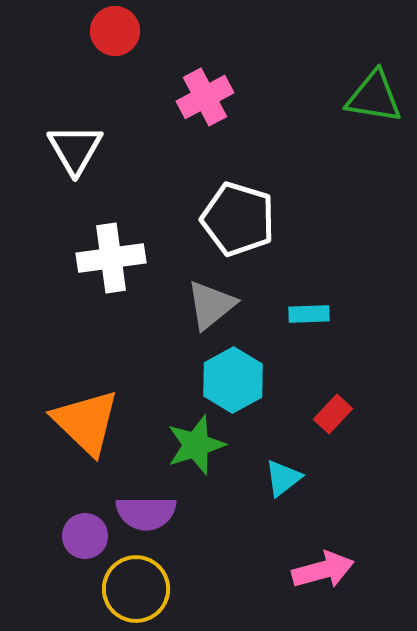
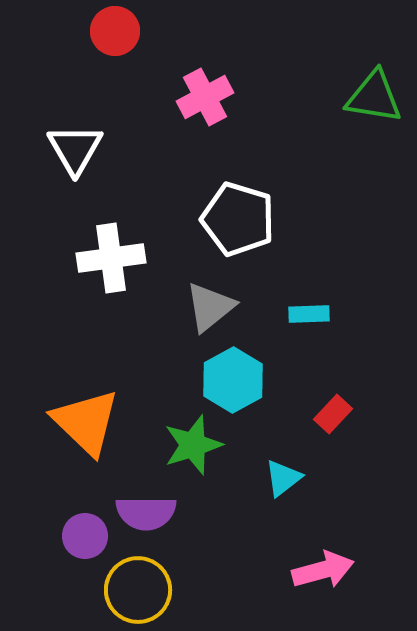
gray triangle: moved 1 px left, 2 px down
green star: moved 3 px left
yellow circle: moved 2 px right, 1 px down
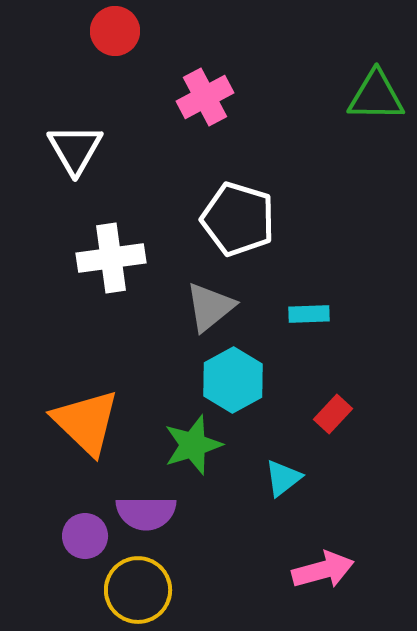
green triangle: moved 2 px right, 1 px up; rotated 8 degrees counterclockwise
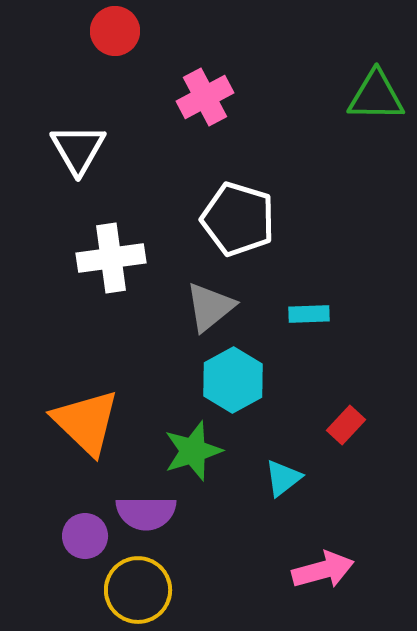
white triangle: moved 3 px right
red rectangle: moved 13 px right, 11 px down
green star: moved 6 px down
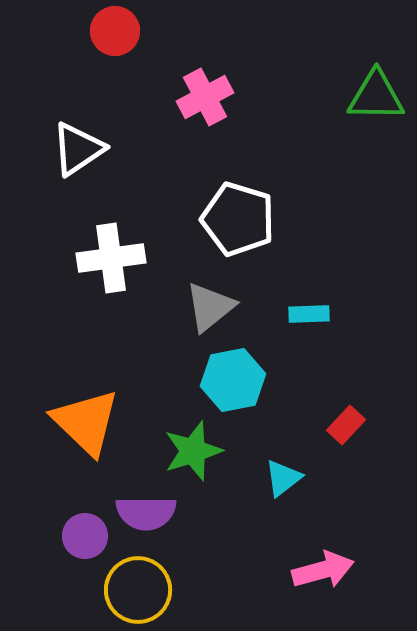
white triangle: rotated 26 degrees clockwise
cyan hexagon: rotated 18 degrees clockwise
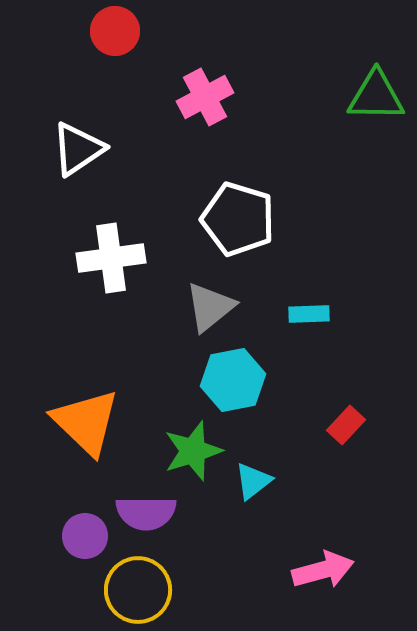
cyan triangle: moved 30 px left, 3 px down
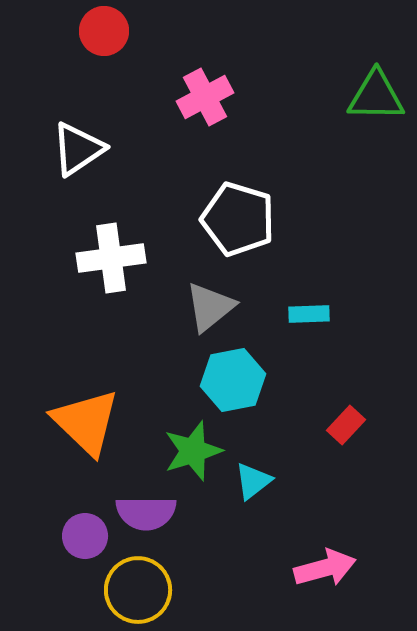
red circle: moved 11 px left
pink arrow: moved 2 px right, 2 px up
